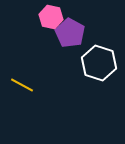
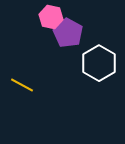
purple pentagon: moved 2 px left
white hexagon: rotated 12 degrees clockwise
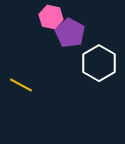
purple pentagon: moved 2 px right
yellow line: moved 1 px left
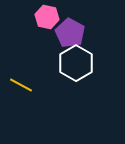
pink hexagon: moved 4 px left
white hexagon: moved 23 px left
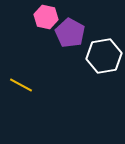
pink hexagon: moved 1 px left
white hexagon: moved 28 px right, 7 px up; rotated 20 degrees clockwise
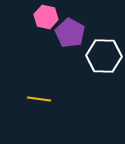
white hexagon: rotated 12 degrees clockwise
yellow line: moved 18 px right, 14 px down; rotated 20 degrees counterclockwise
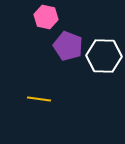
purple pentagon: moved 2 px left, 13 px down; rotated 8 degrees counterclockwise
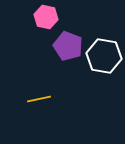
white hexagon: rotated 8 degrees clockwise
yellow line: rotated 20 degrees counterclockwise
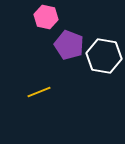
purple pentagon: moved 1 px right, 1 px up
yellow line: moved 7 px up; rotated 10 degrees counterclockwise
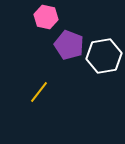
white hexagon: rotated 20 degrees counterclockwise
yellow line: rotated 30 degrees counterclockwise
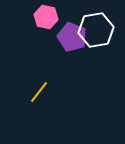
purple pentagon: moved 3 px right, 8 px up
white hexagon: moved 8 px left, 26 px up
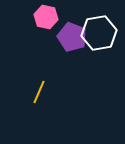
white hexagon: moved 3 px right, 3 px down
yellow line: rotated 15 degrees counterclockwise
